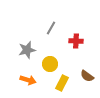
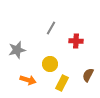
gray star: moved 10 px left
brown semicircle: moved 1 px right, 1 px up; rotated 80 degrees clockwise
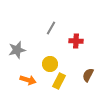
yellow rectangle: moved 3 px left, 2 px up
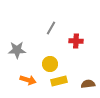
gray star: rotated 12 degrees clockwise
brown semicircle: moved 9 px down; rotated 56 degrees clockwise
yellow rectangle: rotated 49 degrees clockwise
